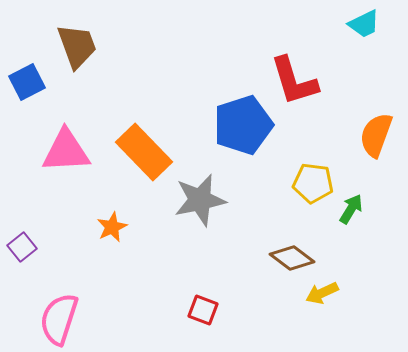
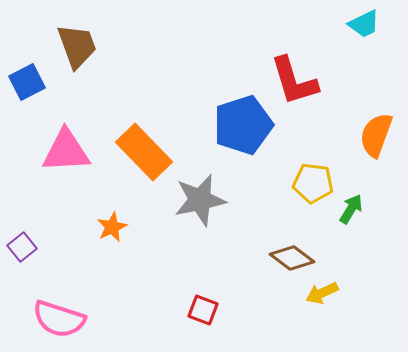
pink semicircle: rotated 90 degrees counterclockwise
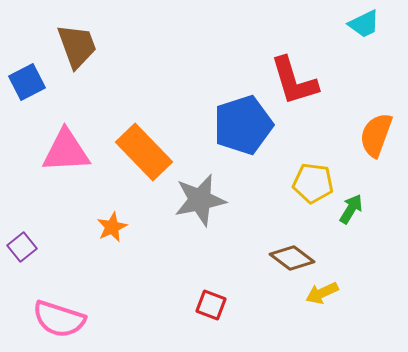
red square: moved 8 px right, 5 px up
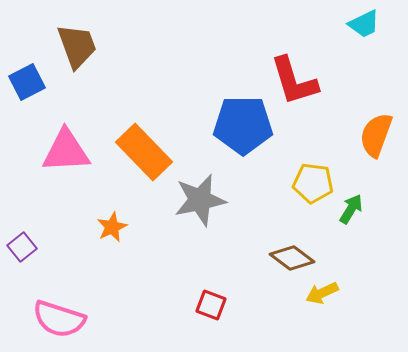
blue pentagon: rotated 18 degrees clockwise
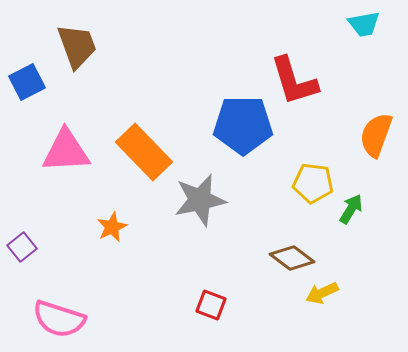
cyan trapezoid: rotated 16 degrees clockwise
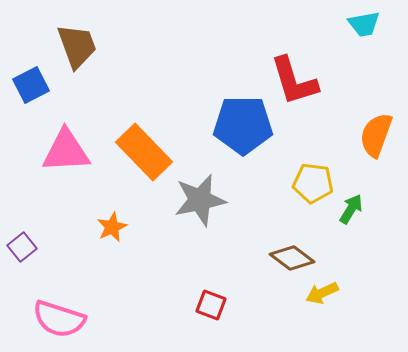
blue square: moved 4 px right, 3 px down
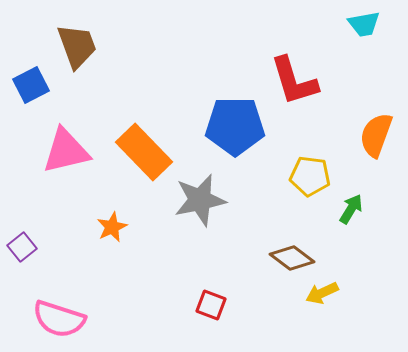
blue pentagon: moved 8 px left, 1 px down
pink triangle: rotated 10 degrees counterclockwise
yellow pentagon: moved 3 px left, 7 px up
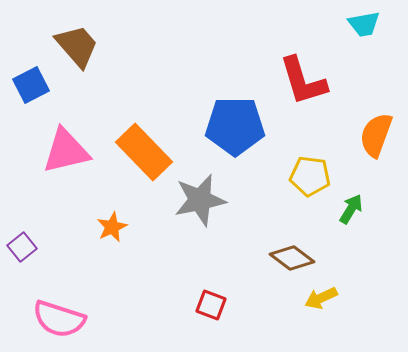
brown trapezoid: rotated 21 degrees counterclockwise
red L-shape: moved 9 px right
yellow arrow: moved 1 px left, 5 px down
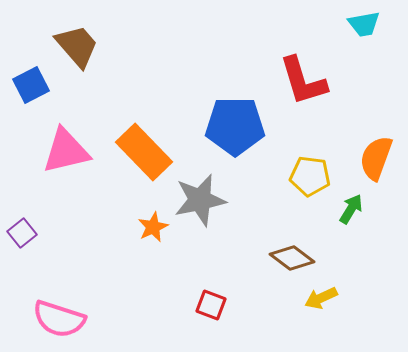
orange semicircle: moved 23 px down
orange star: moved 41 px right
purple square: moved 14 px up
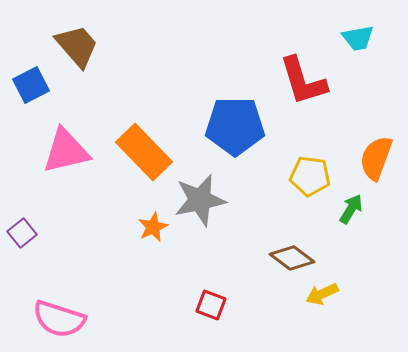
cyan trapezoid: moved 6 px left, 14 px down
yellow arrow: moved 1 px right, 4 px up
